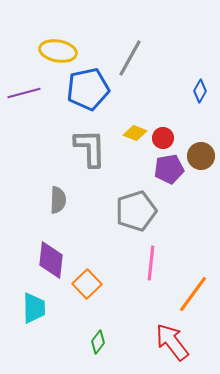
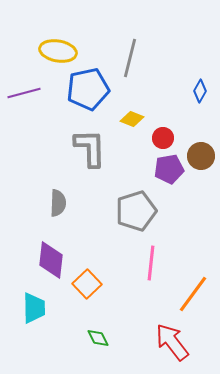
gray line: rotated 15 degrees counterclockwise
yellow diamond: moved 3 px left, 14 px up
gray semicircle: moved 3 px down
green diamond: moved 4 px up; rotated 65 degrees counterclockwise
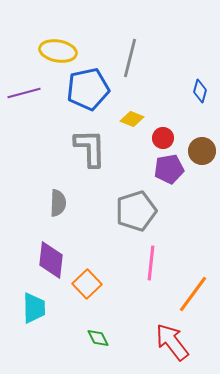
blue diamond: rotated 15 degrees counterclockwise
brown circle: moved 1 px right, 5 px up
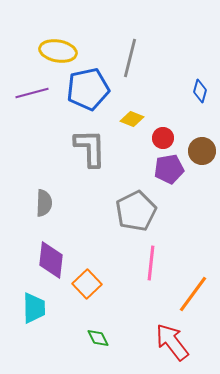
purple line: moved 8 px right
gray semicircle: moved 14 px left
gray pentagon: rotated 9 degrees counterclockwise
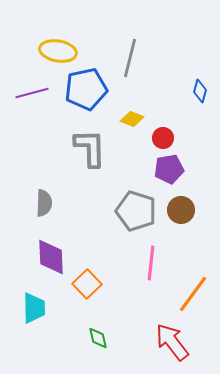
blue pentagon: moved 2 px left
brown circle: moved 21 px left, 59 px down
gray pentagon: rotated 27 degrees counterclockwise
purple diamond: moved 3 px up; rotated 9 degrees counterclockwise
green diamond: rotated 15 degrees clockwise
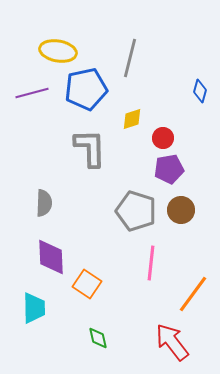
yellow diamond: rotated 40 degrees counterclockwise
orange square: rotated 12 degrees counterclockwise
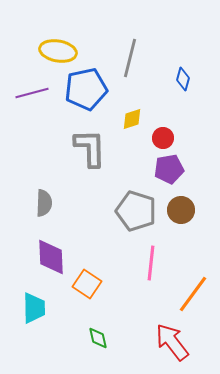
blue diamond: moved 17 px left, 12 px up
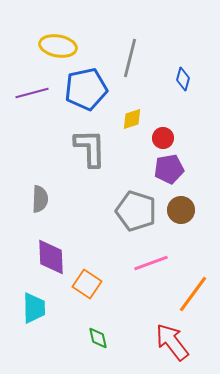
yellow ellipse: moved 5 px up
gray semicircle: moved 4 px left, 4 px up
pink line: rotated 64 degrees clockwise
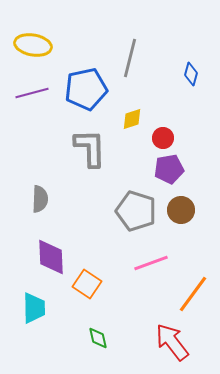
yellow ellipse: moved 25 px left, 1 px up
blue diamond: moved 8 px right, 5 px up
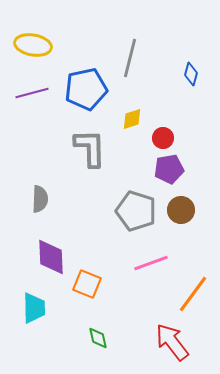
orange square: rotated 12 degrees counterclockwise
